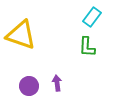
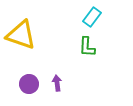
purple circle: moved 2 px up
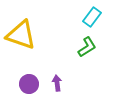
green L-shape: rotated 125 degrees counterclockwise
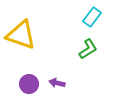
green L-shape: moved 1 px right, 2 px down
purple arrow: rotated 70 degrees counterclockwise
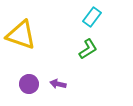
purple arrow: moved 1 px right, 1 px down
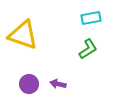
cyan rectangle: moved 1 px left, 1 px down; rotated 42 degrees clockwise
yellow triangle: moved 2 px right
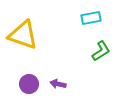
green L-shape: moved 13 px right, 2 px down
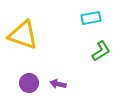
purple circle: moved 1 px up
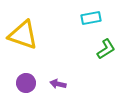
green L-shape: moved 5 px right, 2 px up
purple circle: moved 3 px left
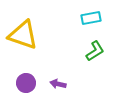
green L-shape: moved 11 px left, 2 px down
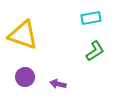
purple circle: moved 1 px left, 6 px up
